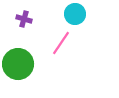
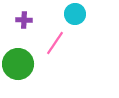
purple cross: moved 1 px down; rotated 14 degrees counterclockwise
pink line: moved 6 px left
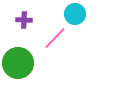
pink line: moved 5 px up; rotated 10 degrees clockwise
green circle: moved 1 px up
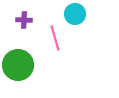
pink line: rotated 60 degrees counterclockwise
green circle: moved 2 px down
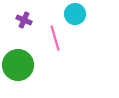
purple cross: rotated 21 degrees clockwise
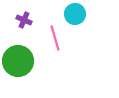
green circle: moved 4 px up
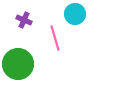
green circle: moved 3 px down
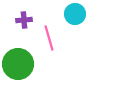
purple cross: rotated 28 degrees counterclockwise
pink line: moved 6 px left
